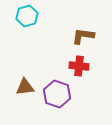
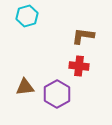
purple hexagon: rotated 12 degrees clockwise
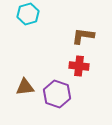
cyan hexagon: moved 1 px right, 2 px up
purple hexagon: rotated 12 degrees counterclockwise
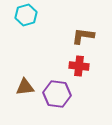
cyan hexagon: moved 2 px left, 1 px down
purple hexagon: rotated 12 degrees counterclockwise
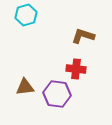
brown L-shape: rotated 10 degrees clockwise
red cross: moved 3 px left, 3 px down
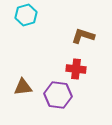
brown triangle: moved 2 px left
purple hexagon: moved 1 px right, 1 px down
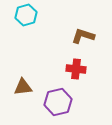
purple hexagon: moved 7 px down; rotated 20 degrees counterclockwise
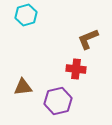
brown L-shape: moved 5 px right, 3 px down; rotated 40 degrees counterclockwise
purple hexagon: moved 1 px up
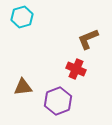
cyan hexagon: moved 4 px left, 2 px down
red cross: rotated 18 degrees clockwise
purple hexagon: rotated 8 degrees counterclockwise
